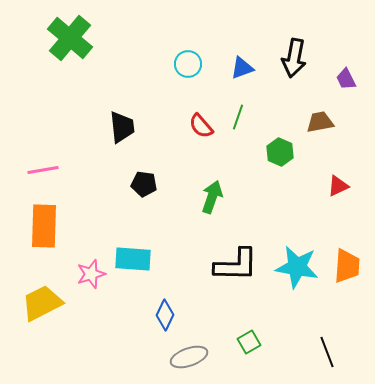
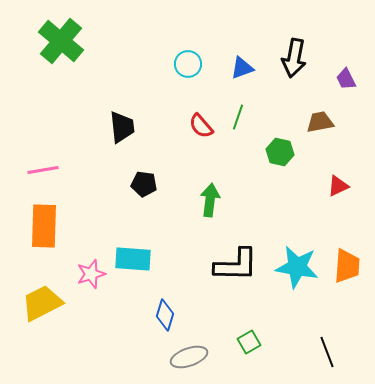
green cross: moved 9 px left, 3 px down
green hexagon: rotated 12 degrees counterclockwise
green arrow: moved 2 px left, 3 px down; rotated 12 degrees counterclockwise
blue diamond: rotated 8 degrees counterclockwise
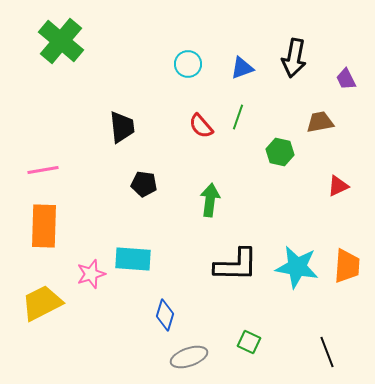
green square: rotated 35 degrees counterclockwise
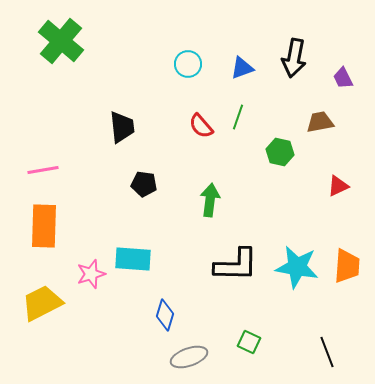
purple trapezoid: moved 3 px left, 1 px up
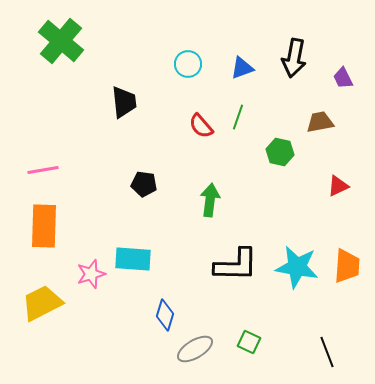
black trapezoid: moved 2 px right, 25 px up
gray ellipse: moved 6 px right, 8 px up; rotated 12 degrees counterclockwise
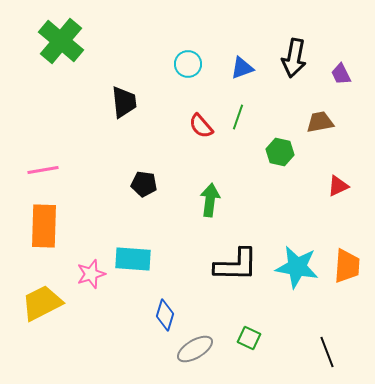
purple trapezoid: moved 2 px left, 4 px up
green square: moved 4 px up
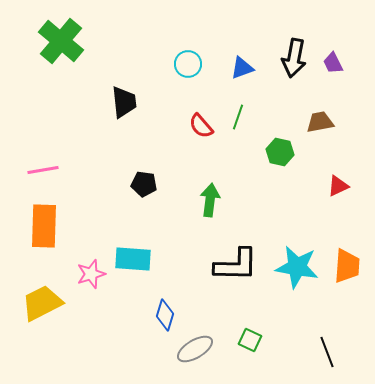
purple trapezoid: moved 8 px left, 11 px up
green square: moved 1 px right, 2 px down
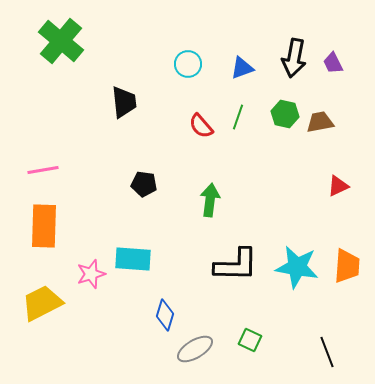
green hexagon: moved 5 px right, 38 px up
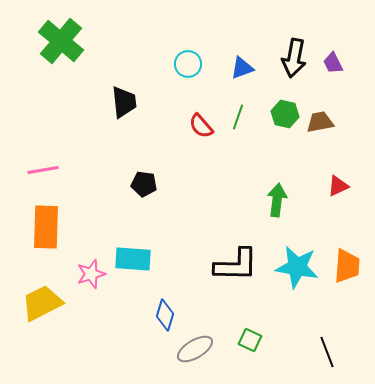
green arrow: moved 67 px right
orange rectangle: moved 2 px right, 1 px down
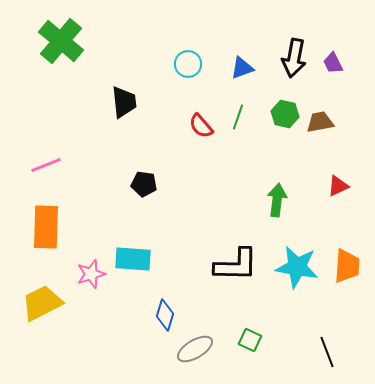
pink line: moved 3 px right, 5 px up; rotated 12 degrees counterclockwise
